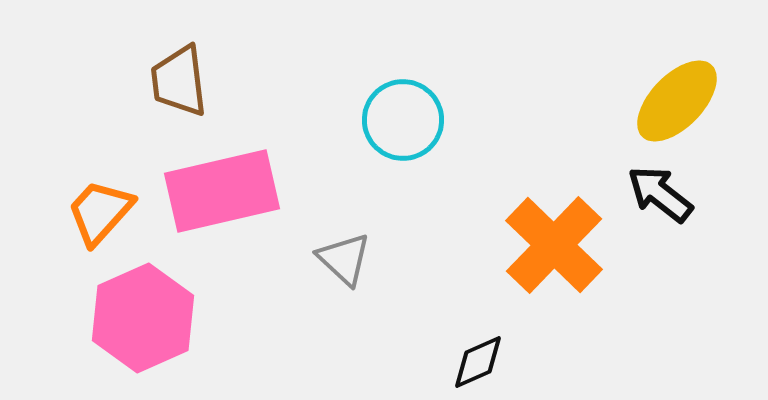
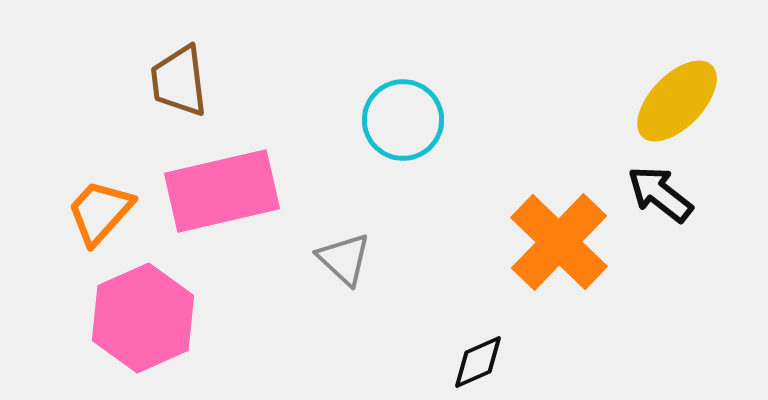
orange cross: moved 5 px right, 3 px up
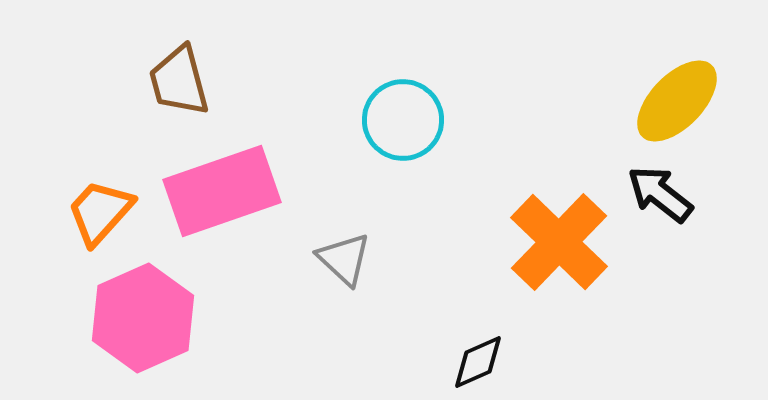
brown trapezoid: rotated 8 degrees counterclockwise
pink rectangle: rotated 6 degrees counterclockwise
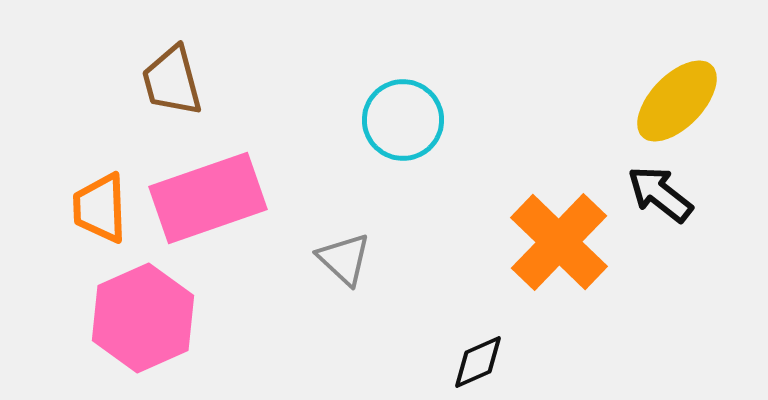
brown trapezoid: moved 7 px left
pink rectangle: moved 14 px left, 7 px down
orange trapezoid: moved 4 px up; rotated 44 degrees counterclockwise
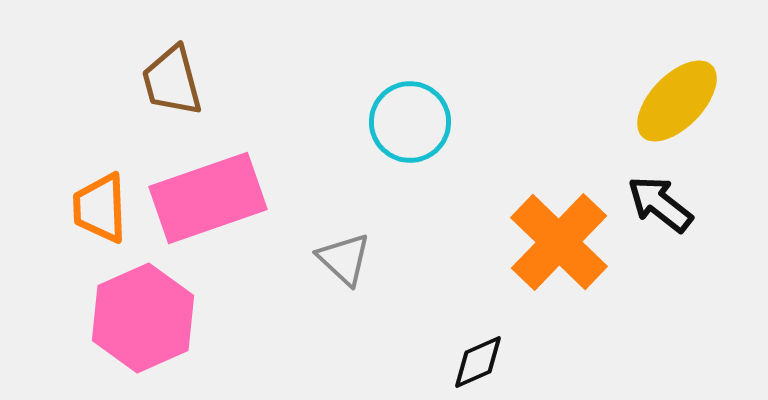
cyan circle: moved 7 px right, 2 px down
black arrow: moved 10 px down
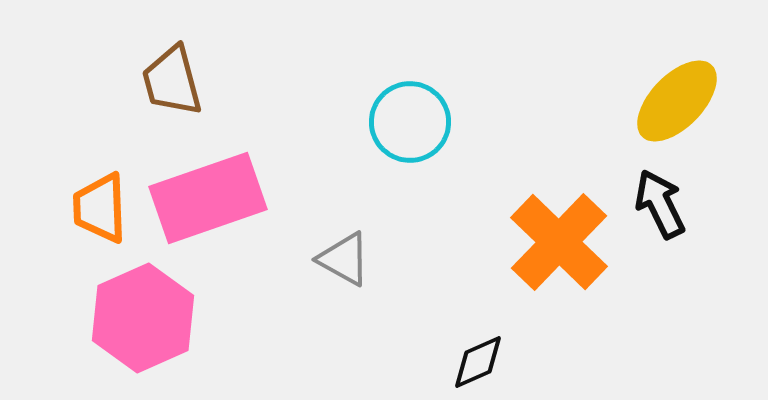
black arrow: rotated 26 degrees clockwise
gray triangle: rotated 14 degrees counterclockwise
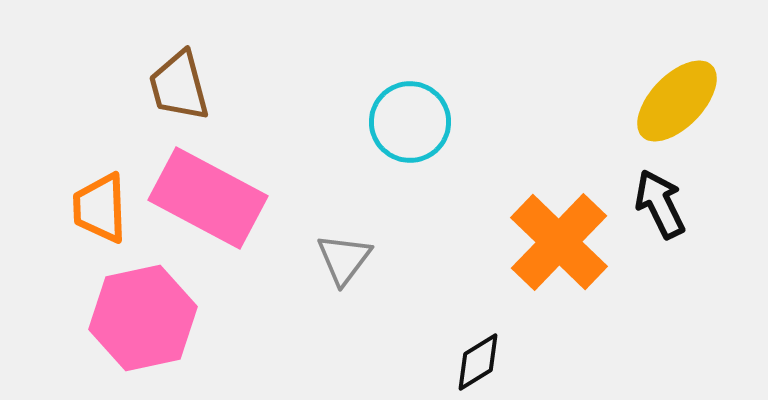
brown trapezoid: moved 7 px right, 5 px down
pink rectangle: rotated 47 degrees clockwise
gray triangle: rotated 38 degrees clockwise
pink hexagon: rotated 12 degrees clockwise
black diamond: rotated 8 degrees counterclockwise
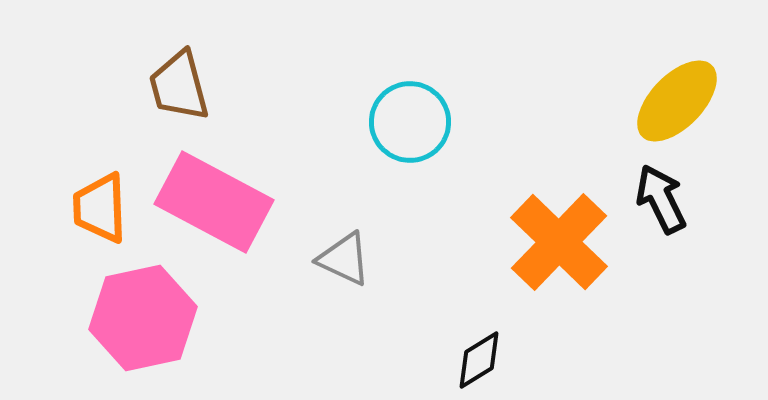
pink rectangle: moved 6 px right, 4 px down
black arrow: moved 1 px right, 5 px up
gray triangle: rotated 42 degrees counterclockwise
black diamond: moved 1 px right, 2 px up
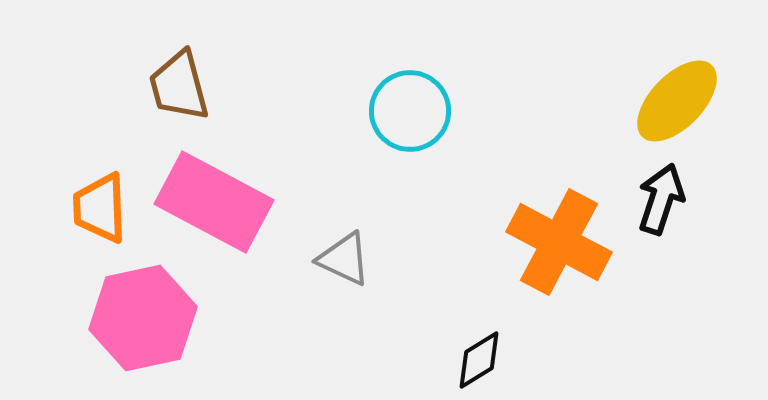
cyan circle: moved 11 px up
black arrow: rotated 44 degrees clockwise
orange cross: rotated 16 degrees counterclockwise
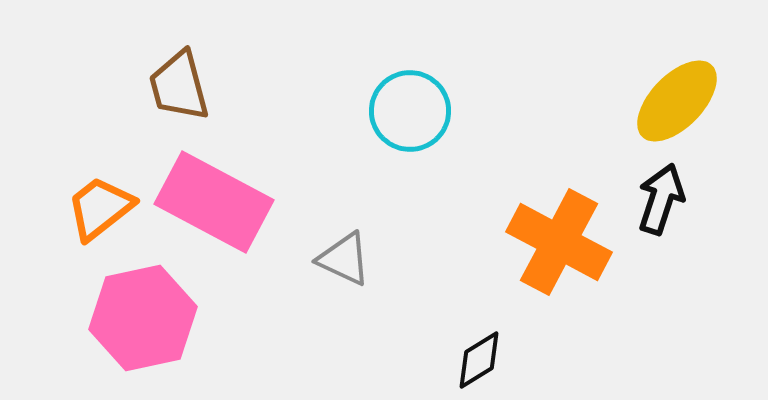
orange trapezoid: rotated 54 degrees clockwise
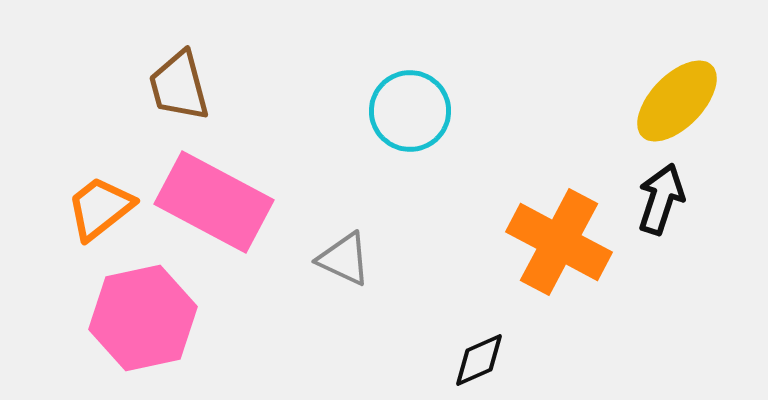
black diamond: rotated 8 degrees clockwise
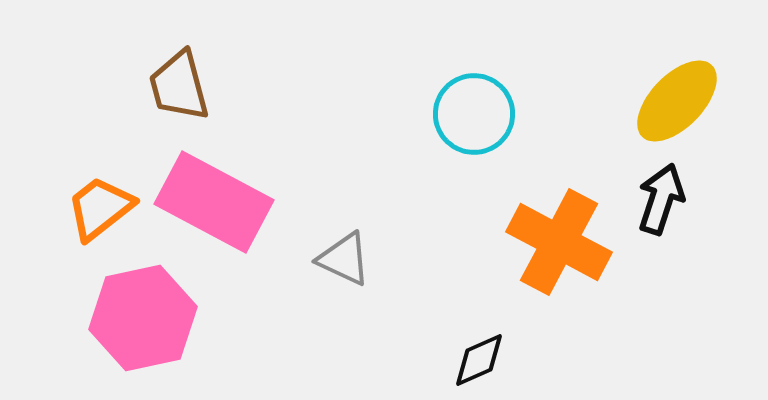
cyan circle: moved 64 px right, 3 px down
